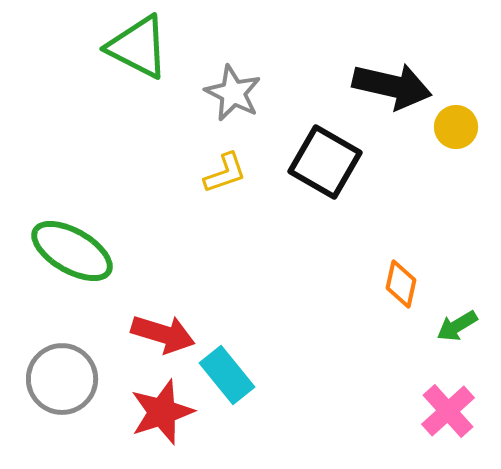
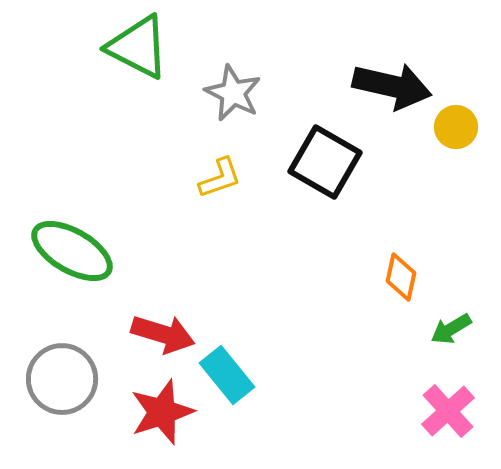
yellow L-shape: moved 5 px left, 5 px down
orange diamond: moved 7 px up
green arrow: moved 6 px left, 3 px down
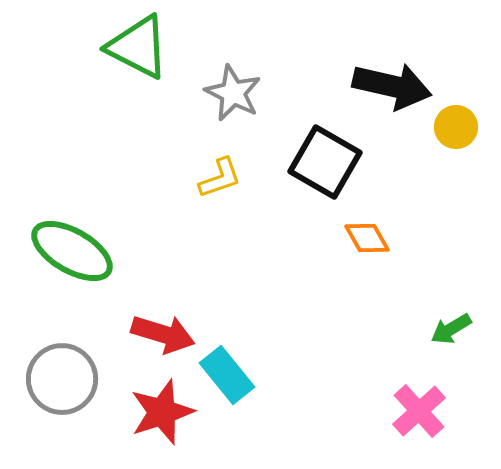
orange diamond: moved 34 px left, 39 px up; rotated 42 degrees counterclockwise
pink cross: moved 29 px left
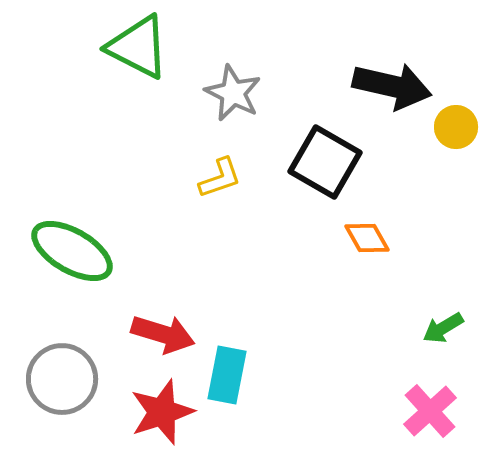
green arrow: moved 8 px left, 1 px up
cyan rectangle: rotated 50 degrees clockwise
pink cross: moved 11 px right
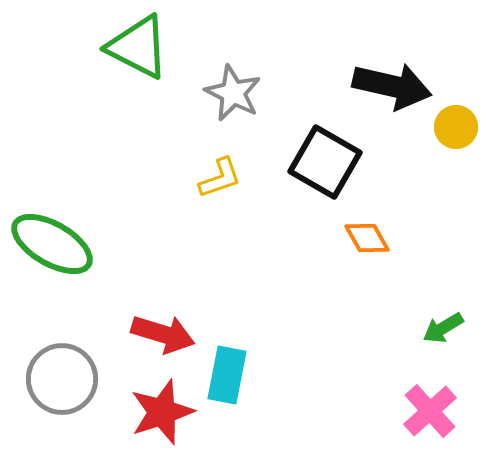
green ellipse: moved 20 px left, 7 px up
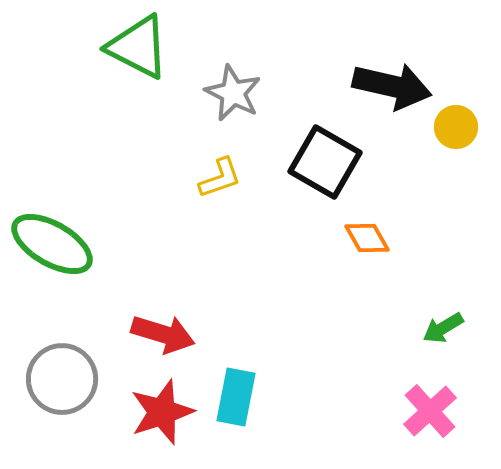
cyan rectangle: moved 9 px right, 22 px down
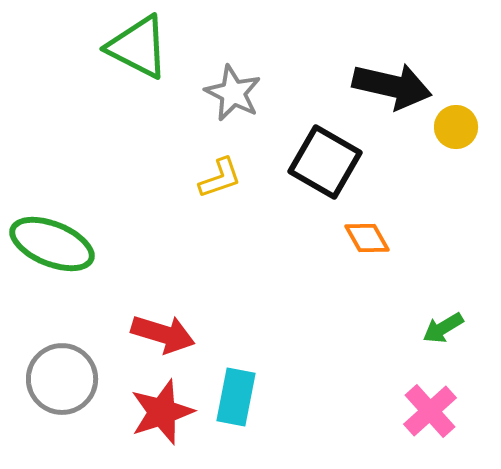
green ellipse: rotated 8 degrees counterclockwise
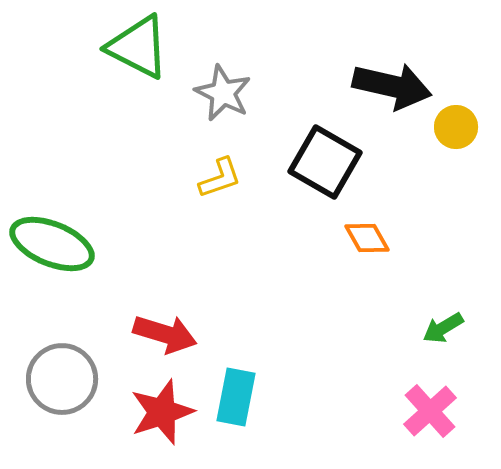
gray star: moved 10 px left
red arrow: moved 2 px right
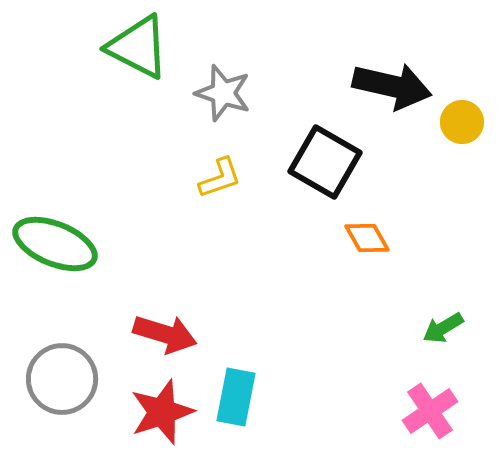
gray star: rotated 8 degrees counterclockwise
yellow circle: moved 6 px right, 5 px up
green ellipse: moved 3 px right
pink cross: rotated 8 degrees clockwise
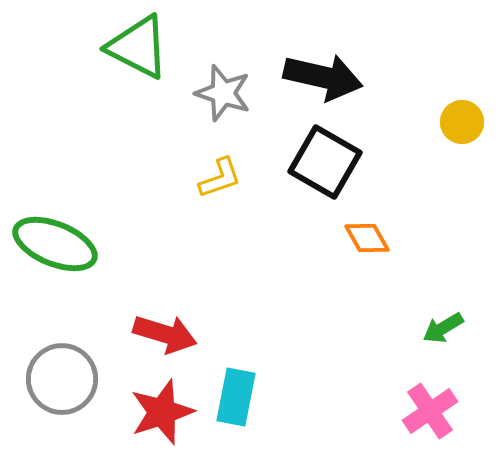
black arrow: moved 69 px left, 9 px up
